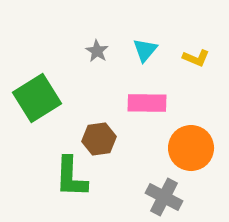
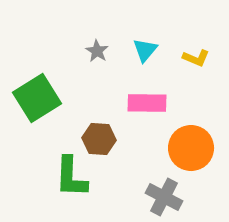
brown hexagon: rotated 12 degrees clockwise
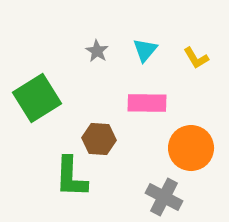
yellow L-shape: rotated 36 degrees clockwise
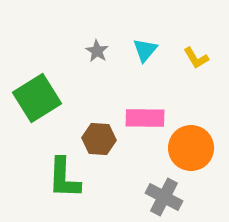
pink rectangle: moved 2 px left, 15 px down
green L-shape: moved 7 px left, 1 px down
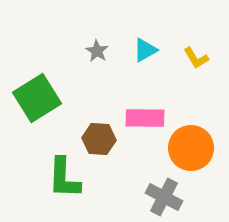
cyan triangle: rotated 20 degrees clockwise
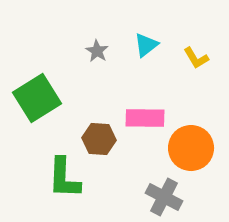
cyan triangle: moved 1 px right, 5 px up; rotated 8 degrees counterclockwise
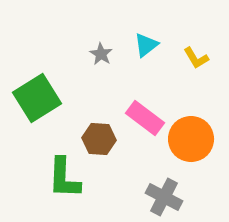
gray star: moved 4 px right, 3 px down
pink rectangle: rotated 36 degrees clockwise
orange circle: moved 9 px up
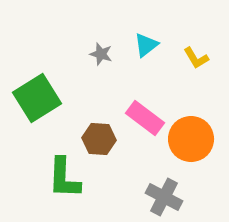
gray star: rotated 15 degrees counterclockwise
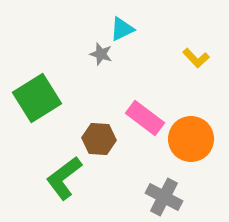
cyan triangle: moved 24 px left, 16 px up; rotated 12 degrees clockwise
yellow L-shape: rotated 12 degrees counterclockwise
green L-shape: rotated 51 degrees clockwise
